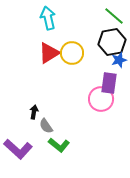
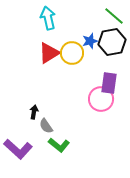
blue star: moved 29 px left, 19 px up
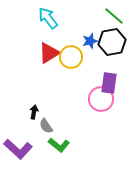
cyan arrow: rotated 25 degrees counterclockwise
yellow circle: moved 1 px left, 4 px down
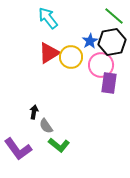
blue star: rotated 14 degrees counterclockwise
pink circle: moved 34 px up
purple L-shape: rotated 12 degrees clockwise
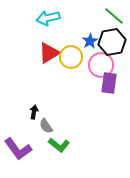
cyan arrow: rotated 65 degrees counterclockwise
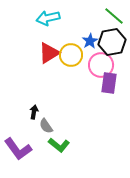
yellow circle: moved 2 px up
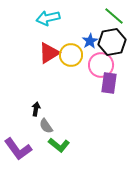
black arrow: moved 2 px right, 3 px up
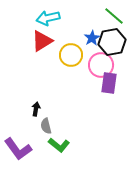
blue star: moved 2 px right, 3 px up
red triangle: moved 7 px left, 12 px up
gray semicircle: rotated 21 degrees clockwise
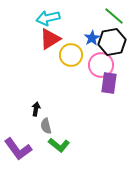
red triangle: moved 8 px right, 2 px up
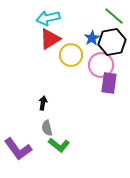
black arrow: moved 7 px right, 6 px up
gray semicircle: moved 1 px right, 2 px down
